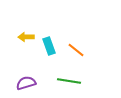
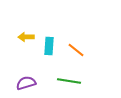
cyan rectangle: rotated 24 degrees clockwise
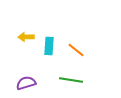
green line: moved 2 px right, 1 px up
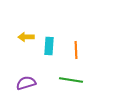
orange line: rotated 48 degrees clockwise
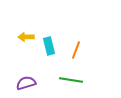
cyan rectangle: rotated 18 degrees counterclockwise
orange line: rotated 24 degrees clockwise
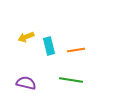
yellow arrow: rotated 21 degrees counterclockwise
orange line: rotated 60 degrees clockwise
purple semicircle: rotated 30 degrees clockwise
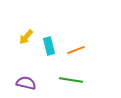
yellow arrow: rotated 28 degrees counterclockwise
orange line: rotated 12 degrees counterclockwise
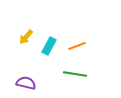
cyan rectangle: rotated 42 degrees clockwise
orange line: moved 1 px right, 4 px up
green line: moved 4 px right, 6 px up
